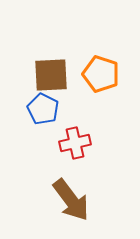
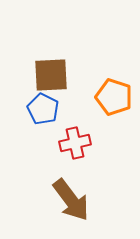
orange pentagon: moved 13 px right, 23 px down
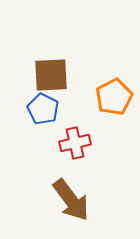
orange pentagon: rotated 27 degrees clockwise
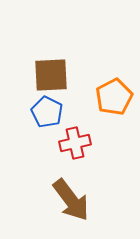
blue pentagon: moved 4 px right, 3 px down
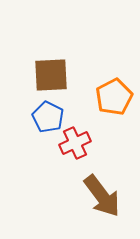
blue pentagon: moved 1 px right, 5 px down
red cross: rotated 12 degrees counterclockwise
brown arrow: moved 31 px right, 4 px up
